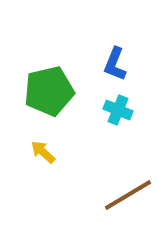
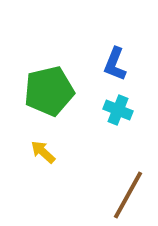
brown line: rotated 30 degrees counterclockwise
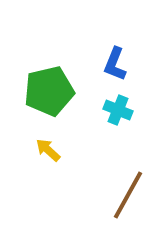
yellow arrow: moved 5 px right, 2 px up
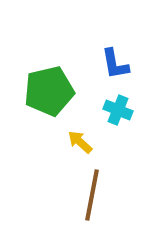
blue L-shape: rotated 32 degrees counterclockwise
yellow arrow: moved 32 px right, 8 px up
brown line: moved 36 px left; rotated 18 degrees counterclockwise
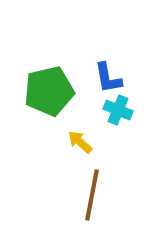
blue L-shape: moved 7 px left, 14 px down
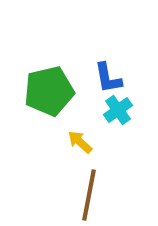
cyan cross: rotated 32 degrees clockwise
brown line: moved 3 px left
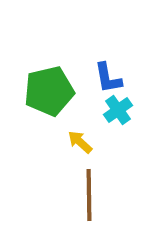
brown line: rotated 12 degrees counterclockwise
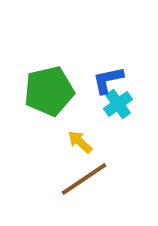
blue L-shape: moved 2 px down; rotated 88 degrees clockwise
cyan cross: moved 6 px up
brown line: moved 5 px left, 16 px up; rotated 57 degrees clockwise
